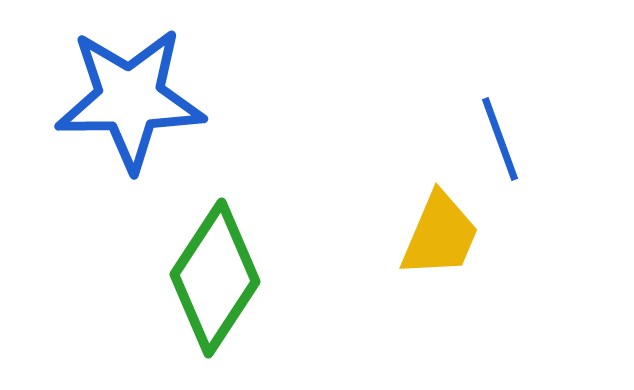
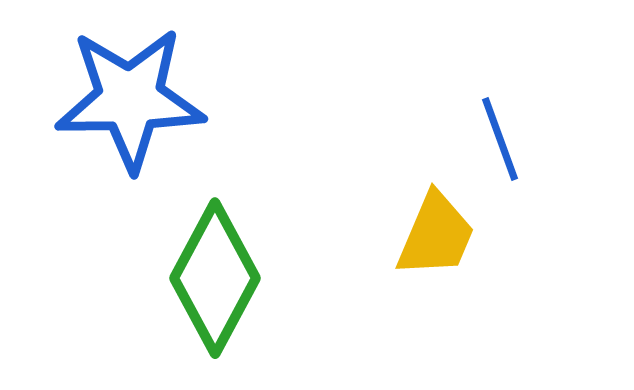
yellow trapezoid: moved 4 px left
green diamond: rotated 5 degrees counterclockwise
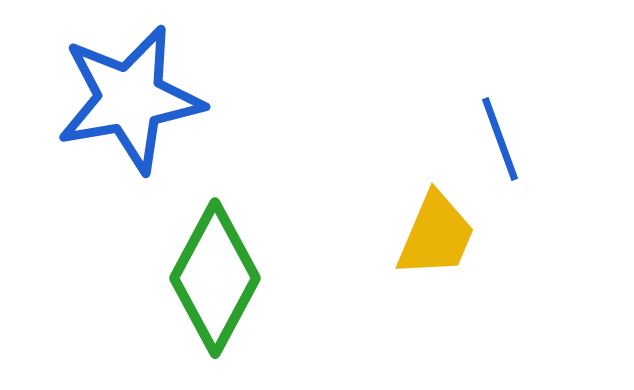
blue star: rotated 9 degrees counterclockwise
